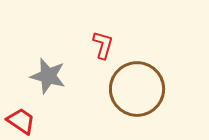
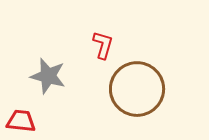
red trapezoid: rotated 28 degrees counterclockwise
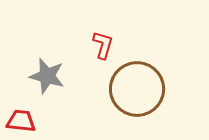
gray star: moved 1 px left
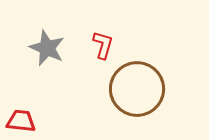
gray star: moved 28 px up; rotated 9 degrees clockwise
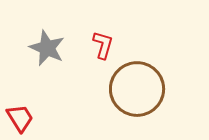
red trapezoid: moved 1 px left, 3 px up; rotated 52 degrees clockwise
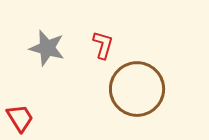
gray star: rotated 9 degrees counterclockwise
